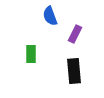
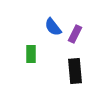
blue semicircle: moved 3 px right, 11 px down; rotated 18 degrees counterclockwise
black rectangle: moved 1 px right
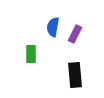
blue semicircle: rotated 48 degrees clockwise
black rectangle: moved 4 px down
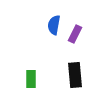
blue semicircle: moved 1 px right, 2 px up
green rectangle: moved 25 px down
